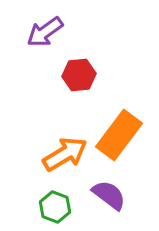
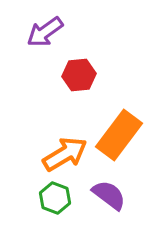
green hexagon: moved 9 px up
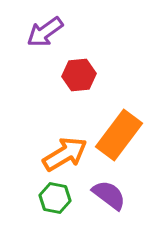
green hexagon: rotated 8 degrees counterclockwise
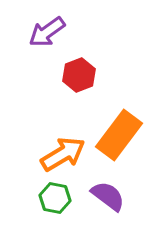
purple arrow: moved 2 px right
red hexagon: rotated 16 degrees counterclockwise
orange arrow: moved 2 px left
purple semicircle: moved 1 px left, 1 px down
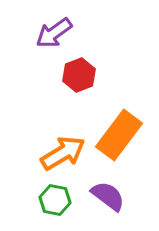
purple arrow: moved 7 px right, 1 px down
orange arrow: moved 1 px up
green hexagon: moved 2 px down
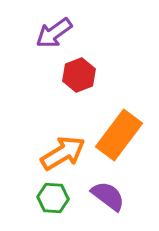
green hexagon: moved 2 px left, 2 px up; rotated 8 degrees counterclockwise
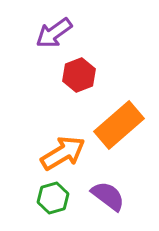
orange rectangle: moved 10 px up; rotated 12 degrees clockwise
green hexagon: rotated 20 degrees counterclockwise
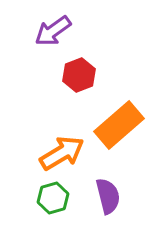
purple arrow: moved 1 px left, 2 px up
orange arrow: moved 1 px left
purple semicircle: rotated 39 degrees clockwise
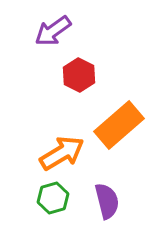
red hexagon: rotated 12 degrees counterclockwise
purple semicircle: moved 1 px left, 5 px down
